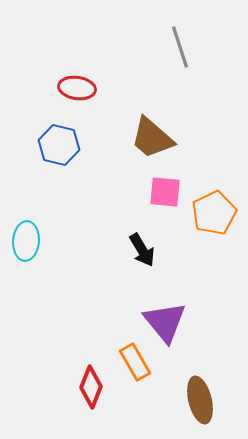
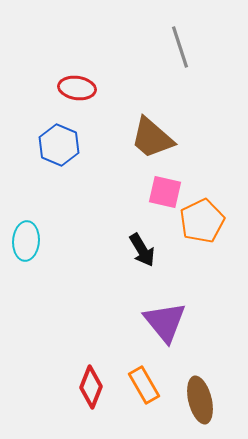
blue hexagon: rotated 9 degrees clockwise
pink square: rotated 8 degrees clockwise
orange pentagon: moved 12 px left, 8 px down
orange rectangle: moved 9 px right, 23 px down
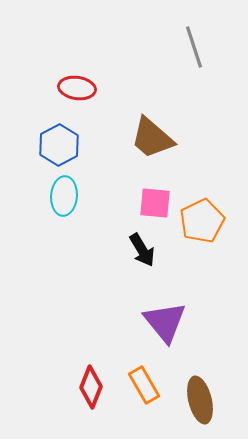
gray line: moved 14 px right
blue hexagon: rotated 9 degrees clockwise
pink square: moved 10 px left, 11 px down; rotated 8 degrees counterclockwise
cyan ellipse: moved 38 px right, 45 px up
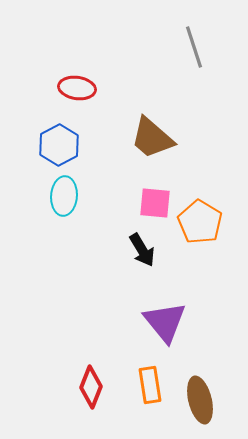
orange pentagon: moved 2 px left, 1 px down; rotated 15 degrees counterclockwise
orange rectangle: moved 6 px right; rotated 21 degrees clockwise
